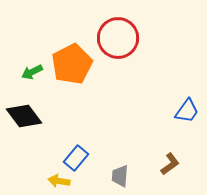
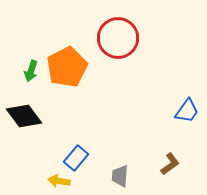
orange pentagon: moved 5 px left, 3 px down
green arrow: moved 1 px left, 1 px up; rotated 45 degrees counterclockwise
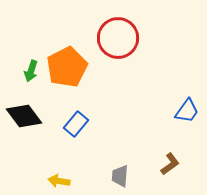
blue rectangle: moved 34 px up
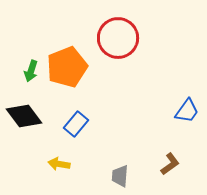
orange pentagon: rotated 6 degrees clockwise
yellow arrow: moved 17 px up
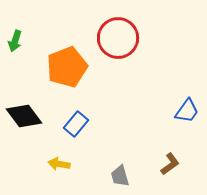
green arrow: moved 16 px left, 30 px up
gray trapezoid: rotated 20 degrees counterclockwise
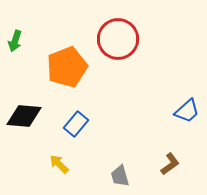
red circle: moved 1 px down
blue trapezoid: rotated 12 degrees clockwise
black diamond: rotated 48 degrees counterclockwise
yellow arrow: rotated 35 degrees clockwise
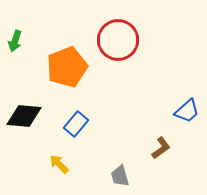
red circle: moved 1 px down
brown L-shape: moved 9 px left, 16 px up
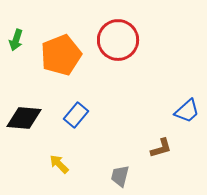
green arrow: moved 1 px right, 1 px up
orange pentagon: moved 6 px left, 12 px up
black diamond: moved 2 px down
blue rectangle: moved 9 px up
brown L-shape: rotated 20 degrees clockwise
gray trapezoid: rotated 30 degrees clockwise
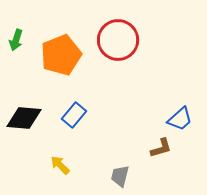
blue trapezoid: moved 7 px left, 8 px down
blue rectangle: moved 2 px left
yellow arrow: moved 1 px right, 1 px down
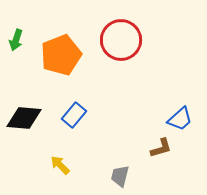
red circle: moved 3 px right
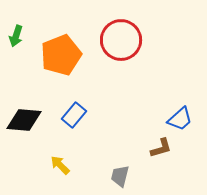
green arrow: moved 4 px up
black diamond: moved 2 px down
